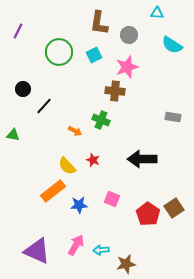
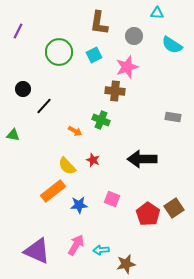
gray circle: moved 5 px right, 1 px down
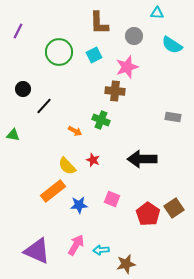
brown L-shape: rotated 10 degrees counterclockwise
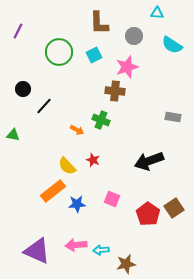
orange arrow: moved 2 px right, 1 px up
black arrow: moved 7 px right, 2 px down; rotated 20 degrees counterclockwise
blue star: moved 2 px left, 1 px up
pink arrow: rotated 125 degrees counterclockwise
